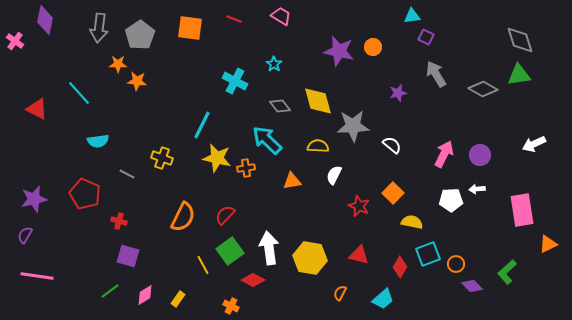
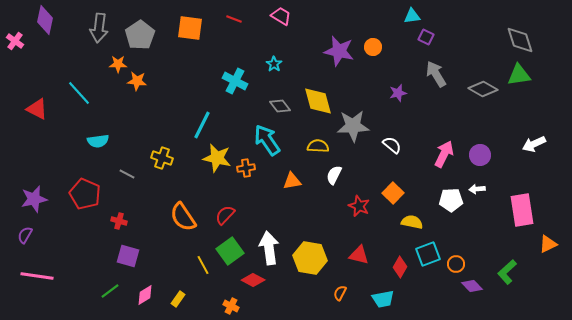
cyan arrow at (267, 140): rotated 12 degrees clockwise
orange semicircle at (183, 217): rotated 120 degrees clockwise
cyan trapezoid at (383, 299): rotated 30 degrees clockwise
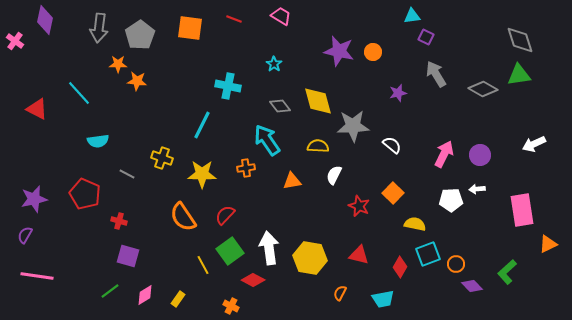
orange circle at (373, 47): moved 5 px down
cyan cross at (235, 81): moved 7 px left, 5 px down; rotated 15 degrees counterclockwise
yellow star at (217, 158): moved 15 px left, 16 px down; rotated 12 degrees counterclockwise
yellow semicircle at (412, 222): moved 3 px right, 2 px down
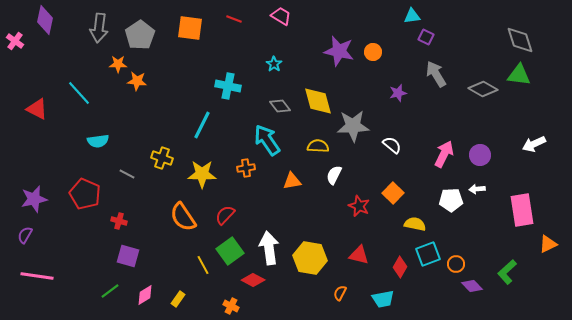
green triangle at (519, 75): rotated 15 degrees clockwise
